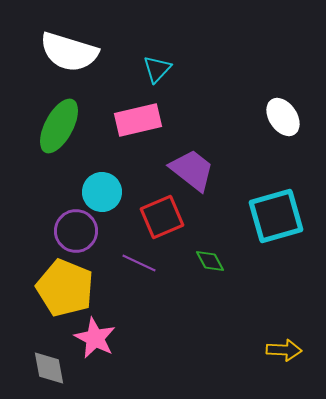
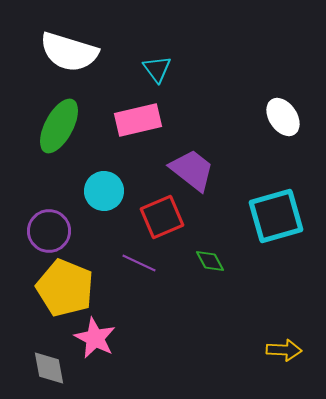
cyan triangle: rotated 20 degrees counterclockwise
cyan circle: moved 2 px right, 1 px up
purple circle: moved 27 px left
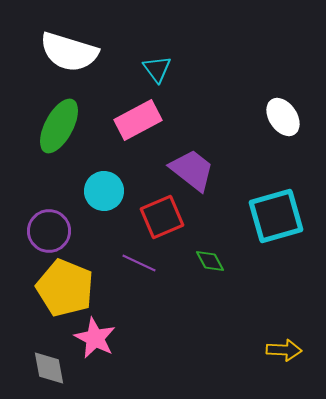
pink rectangle: rotated 15 degrees counterclockwise
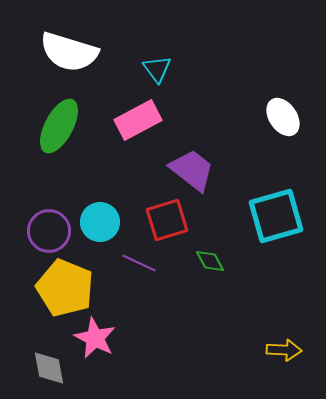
cyan circle: moved 4 px left, 31 px down
red square: moved 5 px right, 3 px down; rotated 6 degrees clockwise
